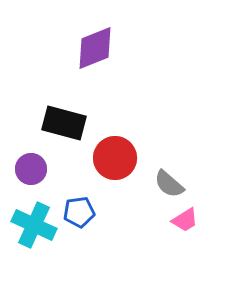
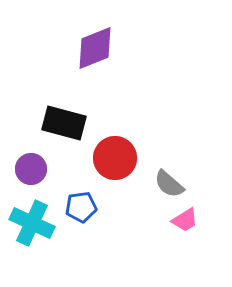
blue pentagon: moved 2 px right, 5 px up
cyan cross: moved 2 px left, 2 px up
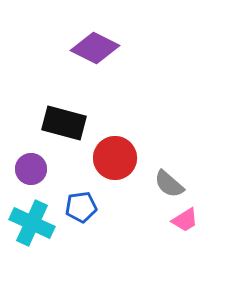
purple diamond: rotated 48 degrees clockwise
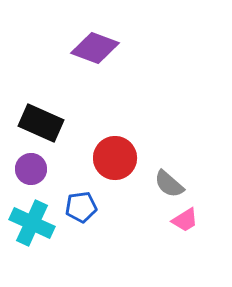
purple diamond: rotated 6 degrees counterclockwise
black rectangle: moved 23 px left; rotated 9 degrees clockwise
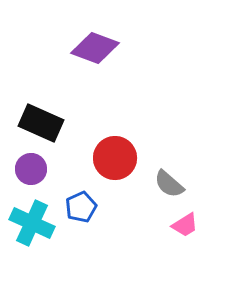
blue pentagon: rotated 16 degrees counterclockwise
pink trapezoid: moved 5 px down
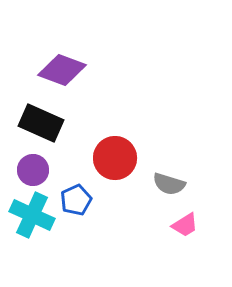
purple diamond: moved 33 px left, 22 px down
purple circle: moved 2 px right, 1 px down
gray semicircle: rotated 24 degrees counterclockwise
blue pentagon: moved 5 px left, 7 px up
cyan cross: moved 8 px up
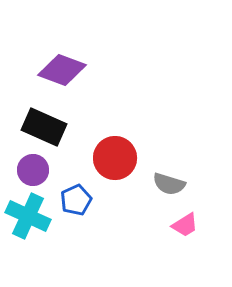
black rectangle: moved 3 px right, 4 px down
cyan cross: moved 4 px left, 1 px down
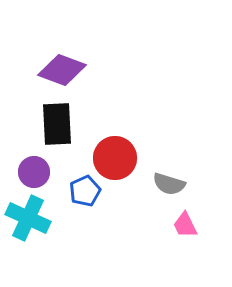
black rectangle: moved 13 px right, 3 px up; rotated 63 degrees clockwise
purple circle: moved 1 px right, 2 px down
blue pentagon: moved 9 px right, 9 px up
cyan cross: moved 2 px down
pink trapezoid: rotated 96 degrees clockwise
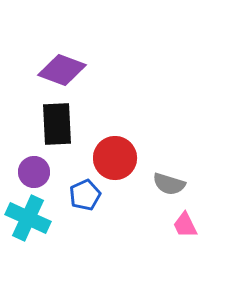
blue pentagon: moved 4 px down
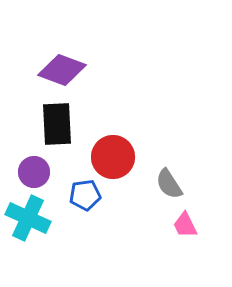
red circle: moved 2 px left, 1 px up
gray semicircle: rotated 40 degrees clockwise
blue pentagon: rotated 16 degrees clockwise
